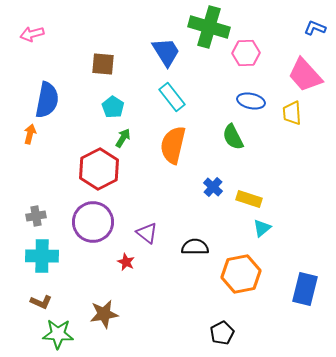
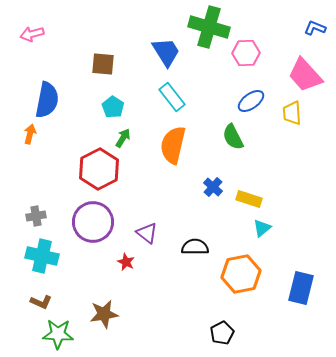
blue ellipse: rotated 48 degrees counterclockwise
cyan cross: rotated 12 degrees clockwise
blue rectangle: moved 4 px left, 1 px up
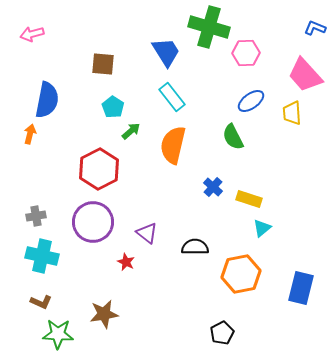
green arrow: moved 8 px right, 7 px up; rotated 18 degrees clockwise
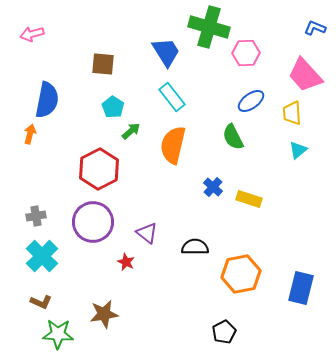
cyan triangle: moved 36 px right, 78 px up
cyan cross: rotated 32 degrees clockwise
black pentagon: moved 2 px right, 1 px up
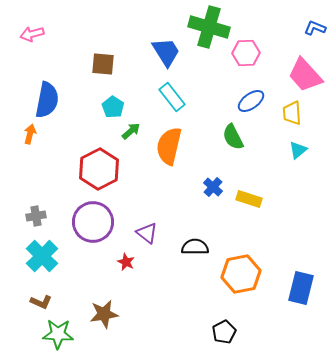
orange semicircle: moved 4 px left, 1 px down
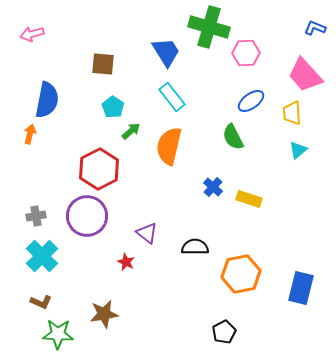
purple circle: moved 6 px left, 6 px up
